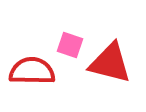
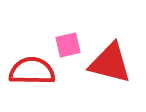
pink square: moved 2 px left; rotated 32 degrees counterclockwise
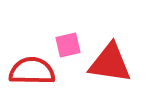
red triangle: rotated 6 degrees counterclockwise
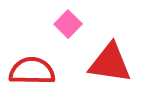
pink square: moved 21 px up; rotated 32 degrees counterclockwise
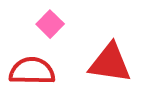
pink square: moved 18 px left
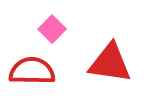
pink square: moved 2 px right, 5 px down
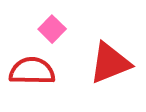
red triangle: rotated 30 degrees counterclockwise
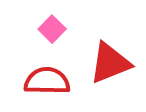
red semicircle: moved 15 px right, 10 px down
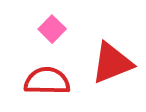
red triangle: moved 2 px right
